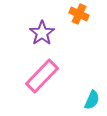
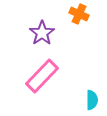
cyan semicircle: rotated 24 degrees counterclockwise
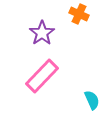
cyan semicircle: rotated 24 degrees counterclockwise
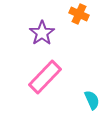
pink rectangle: moved 3 px right, 1 px down
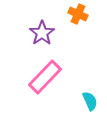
orange cross: moved 1 px left
cyan semicircle: moved 2 px left, 1 px down
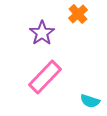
orange cross: rotated 24 degrees clockwise
cyan semicircle: rotated 132 degrees clockwise
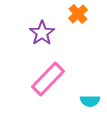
pink rectangle: moved 3 px right, 2 px down
cyan semicircle: rotated 18 degrees counterclockwise
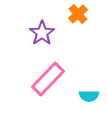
cyan semicircle: moved 1 px left, 5 px up
